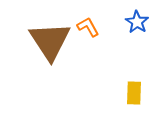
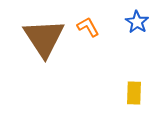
brown triangle: moved 6 px left, 3 px up
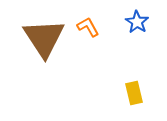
yellow rectangle: rotated 15 degrees counterclockwise
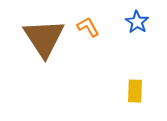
yellow rectangle: moved 1 px right, 2 px up; rotated 15 degrees clockwise
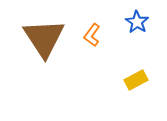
orange L-shape: moved 4 px right, 8 px down; rotated 115 degrees counterclockwise
yellow rectangle: moved 1 px right, 11 px up; rotated 60 degrees clockwise
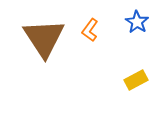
orange L-shape: moved 2 px left, 5 px up
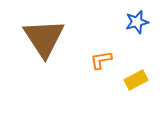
blue star: rotated 25 degrees clockwise
orange L-shape: moved 11 px right, 30 px down; rotated 45 degrees clockwise
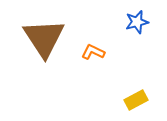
orange L-shape: moved 8 px left, 8 px up; rotated 35 degrees clockwise
yellow rectangle: moved 20 px down
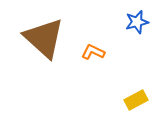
brown triangle: rotated 15 degrees counterclockwise
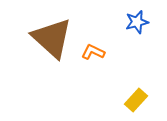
brown triangle: moved 8 px right
yellow rectangle: rotated 20 degrees counterclockwise
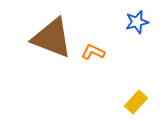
brown triangle: rotated 21 degrees counterclockwise
yellow rectangle: moved 2 px down
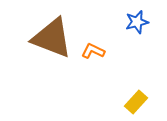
orange L-shape: moved 1 px up
